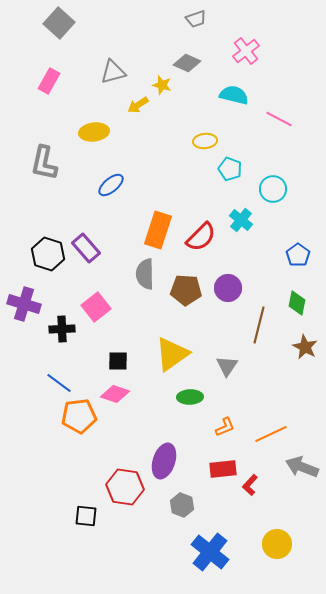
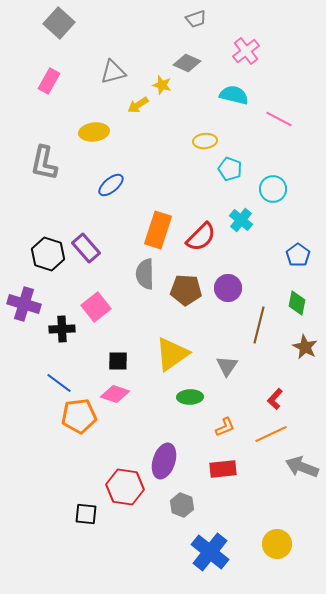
red L-shape at (250, 485): moved 25 px right, 86 px up
black square at (86, 516): moved 2 px up
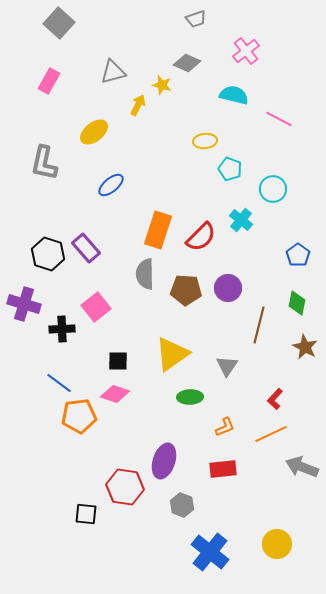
yellow arrow at (138, 105): rotated 150 degrees clockwise
yellow ellipse at (94, 132): rotated 32 degrees counterclockwise
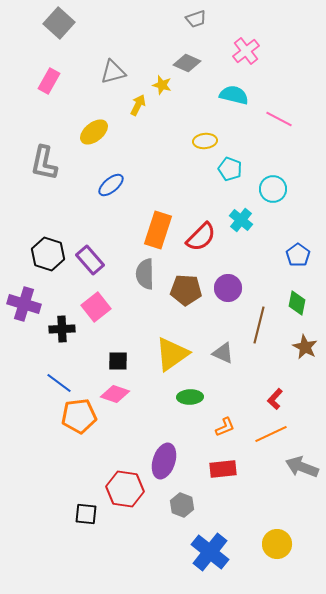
purple rectangle at (86, 248): moved 4 px right, 12 px down
gray triangle at (227, 366): moved 4 px left, 13 px up; rotated 40 degrees counterclockwise
red hexagon at (125, 487): moved 2 px down
